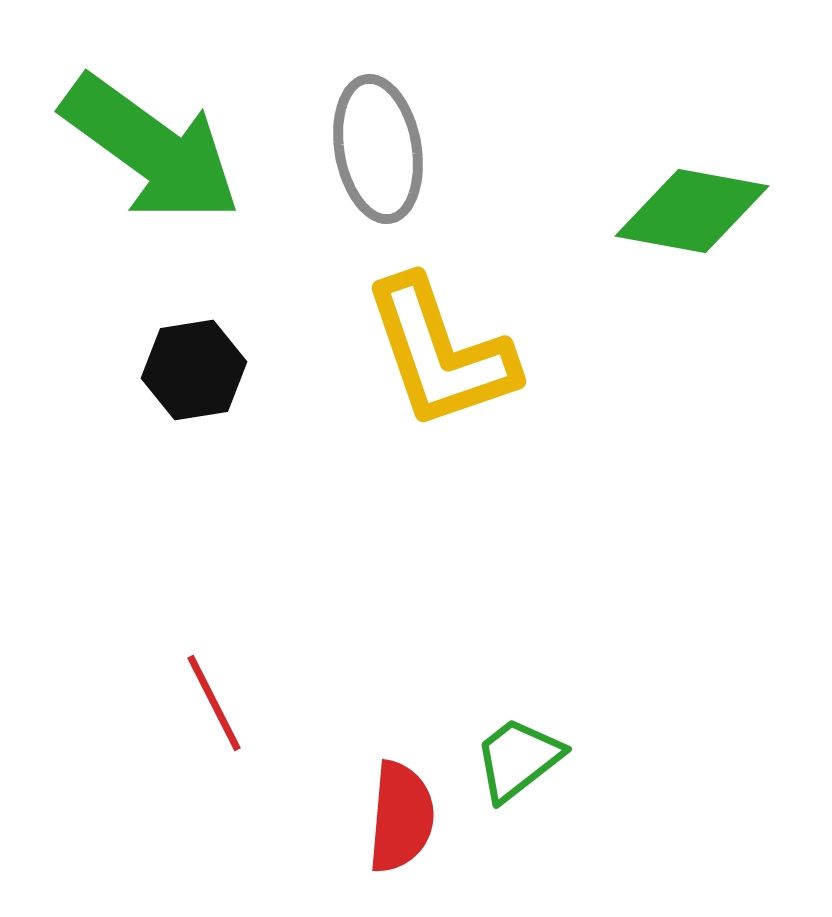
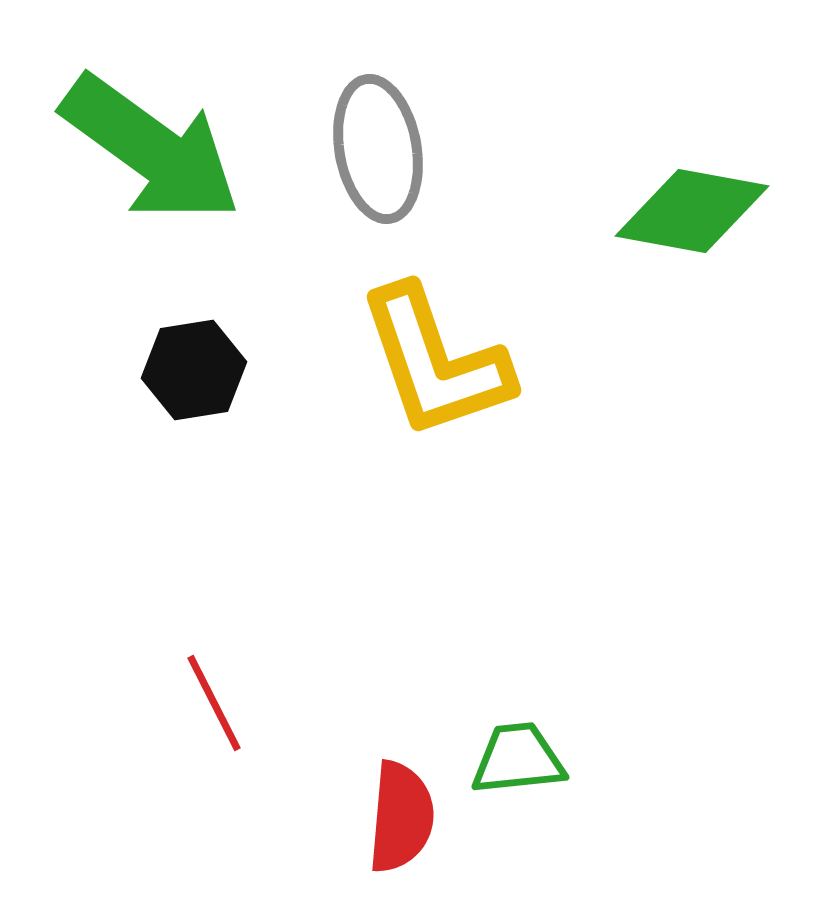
yellow L-shape: moved 5 px left, 9 px down
green trapezoid: rotated 32 degrees clockwise
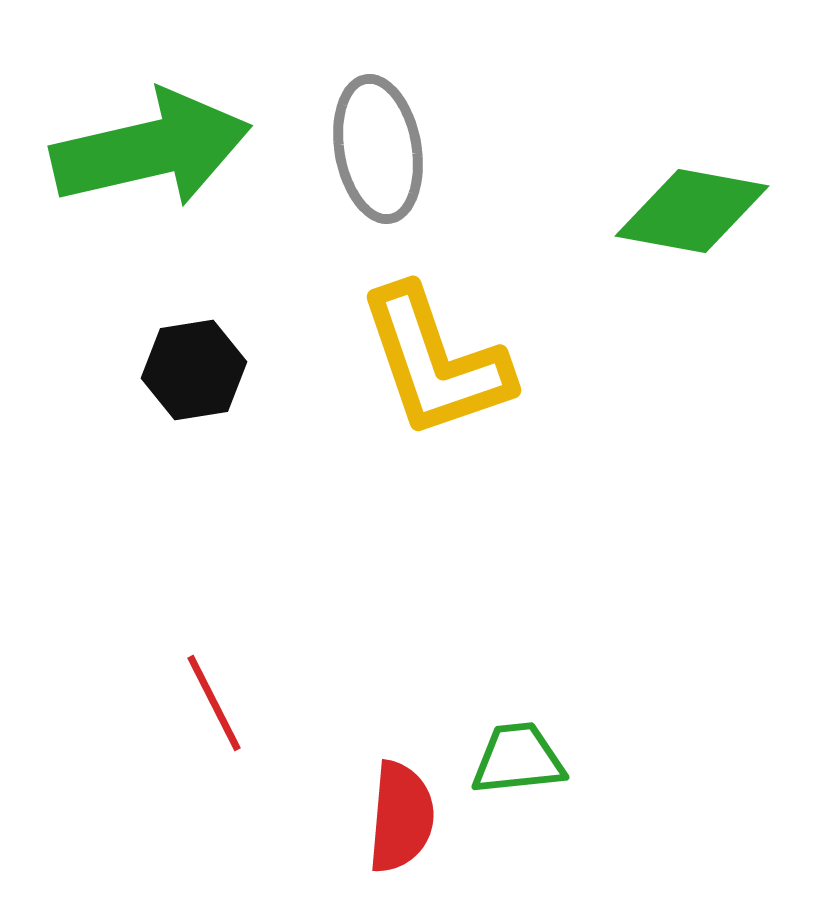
green arrow: rotated 49 degrees counterclockwise
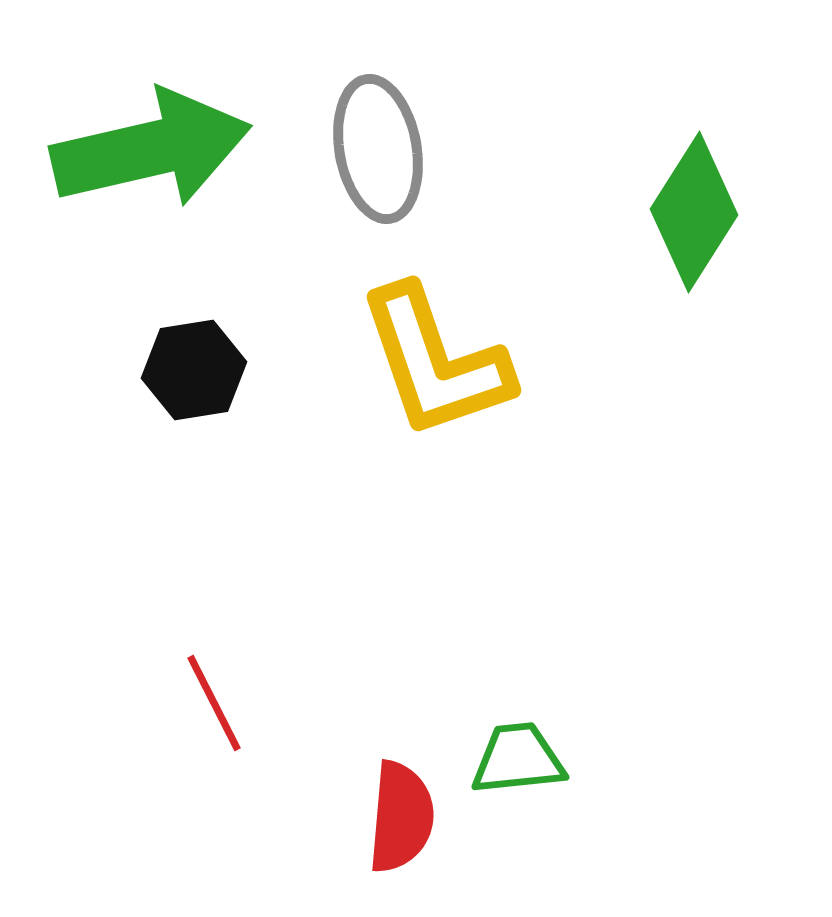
green diamond: moved 2 px right, 1 px down; rotated 68 degrees counterclockwise
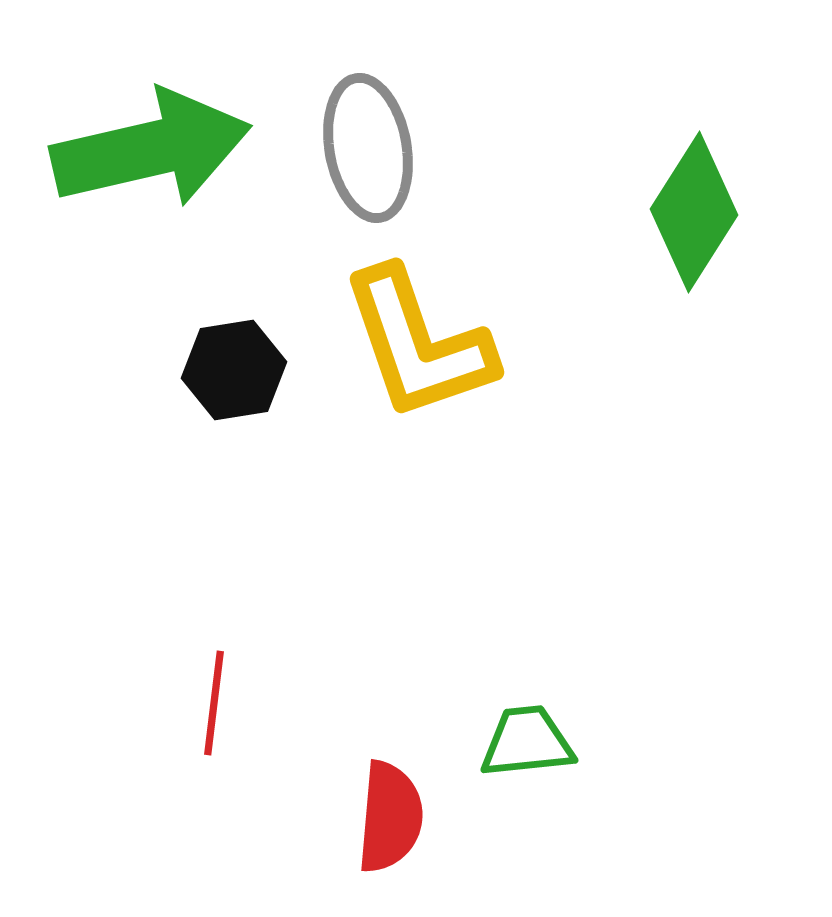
gray ellipse: moved 10 px left, 1 px up
yellow L-shape: moved 17 px left, 18 px up
black hexagon: moved 40 px right
red line: rotated 34 degrees clockwise
green trapezoid: moved 9 px right, 17 px up
red semicircle: moved 11 px left
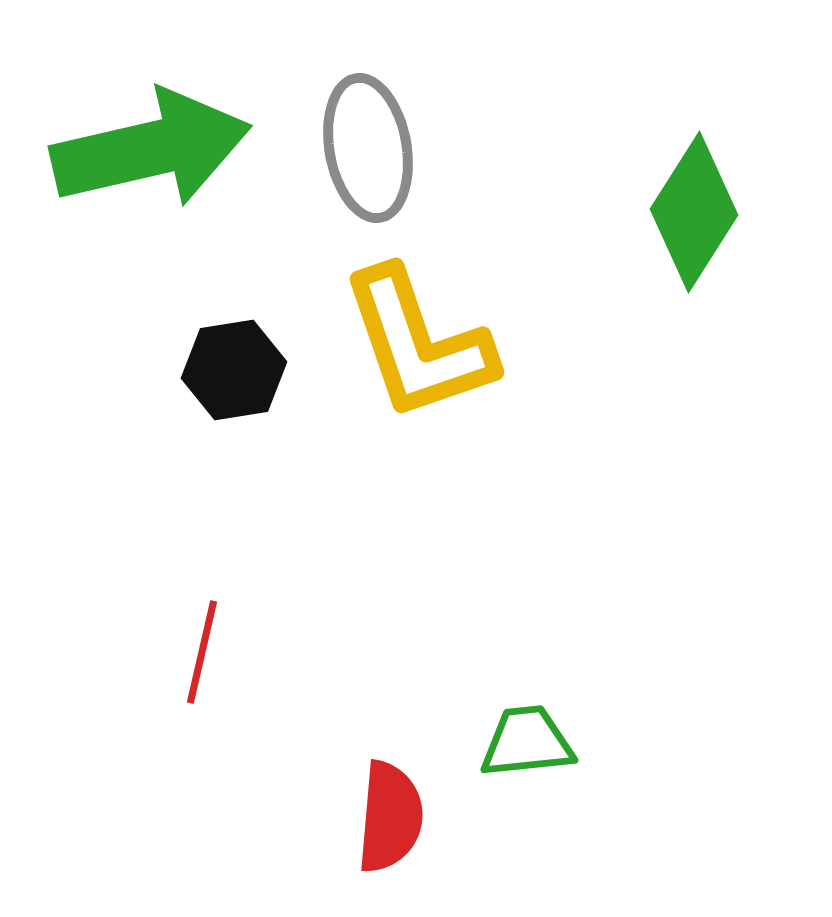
red line: moved 12 px left, 51 px up; rotated 6 degrees clockwise
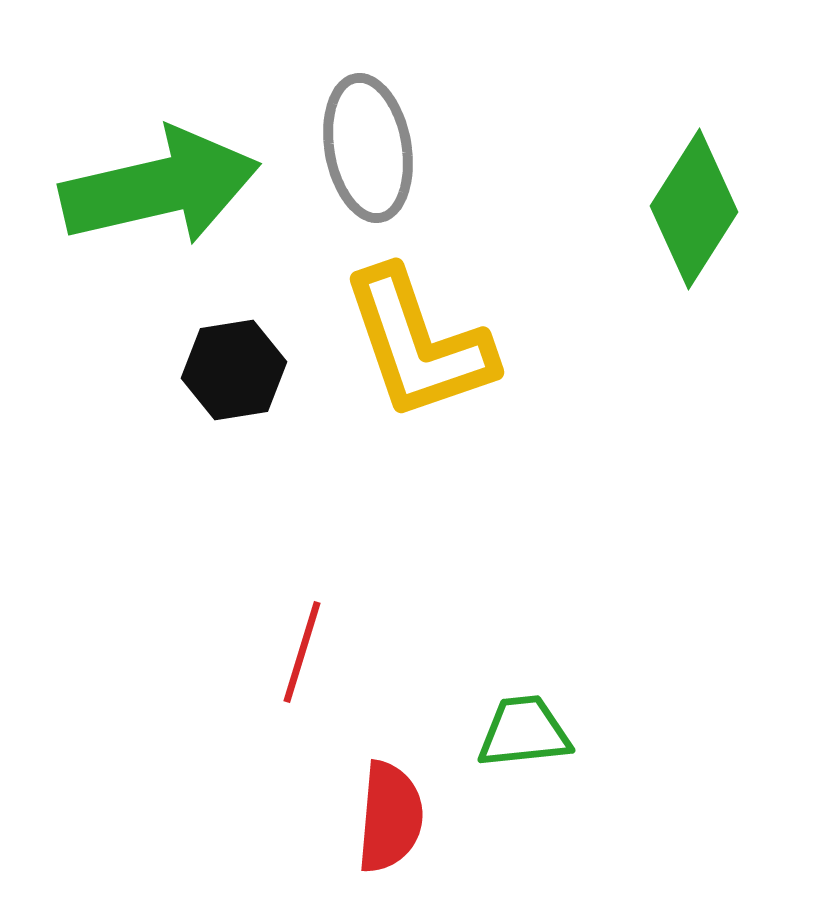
green arrow: moved 9 px right, 38 px down
green diamond: moved 3 px up
red line: moved 100 px right; rotated 4 degrees clockwise
green trapezoid: moved 3 px left, 10 px up
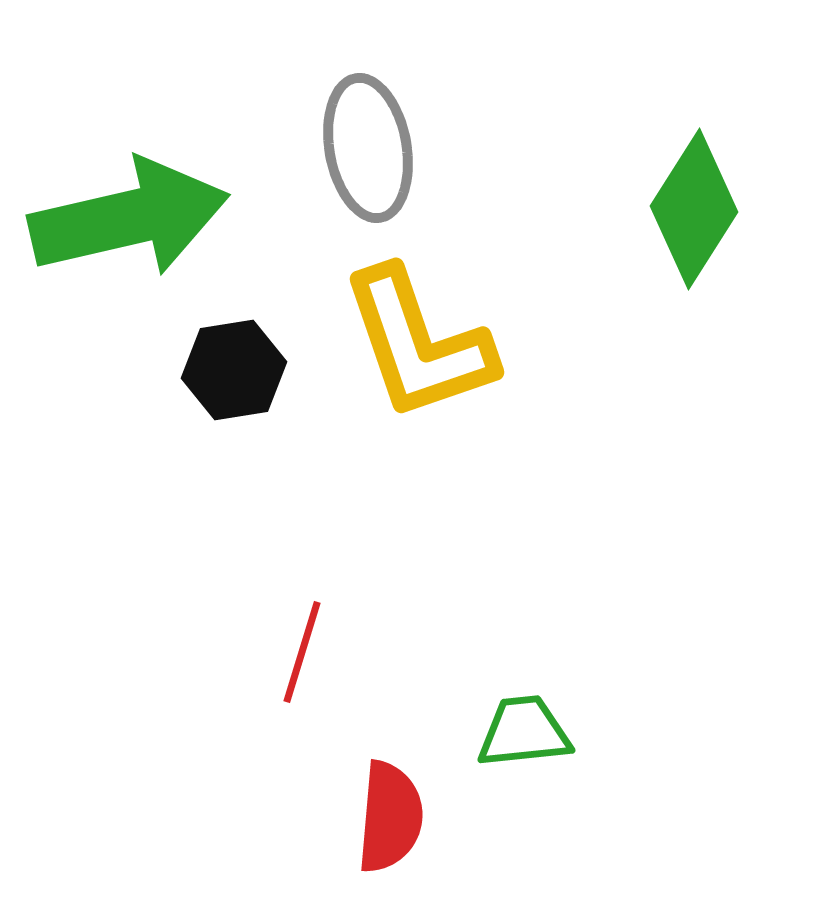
green arrow: moved 31 px left, 31 px down
